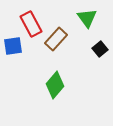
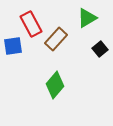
green triangle: rotated 35 degrees clockwise
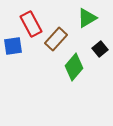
green diamond: moved 19 px right, 18 px up
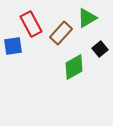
brown rectangle: moved 5 px right, 6 px up
green diamond: rotated 20 degrees clockwise
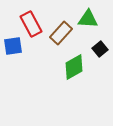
green triangle: moved 1 px right, 1 px down; rotated 35 degrees clockwise
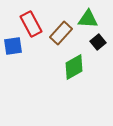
black square: moved 2 px left, 7 px up
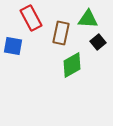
red rectangle: moved 6 px up
brown rectangle: rotated 30 degrees counterclockwise
blue square: rotated 18 degrees clockwise
green diamond: moved 2 px left, 2 px up
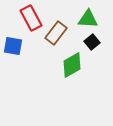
brown rectangle: moved 5 px left; rotated 25 degrees clockwise
black square: moved 6 px left
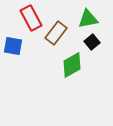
green triangle: rotated 15 degrees counterclockwise
